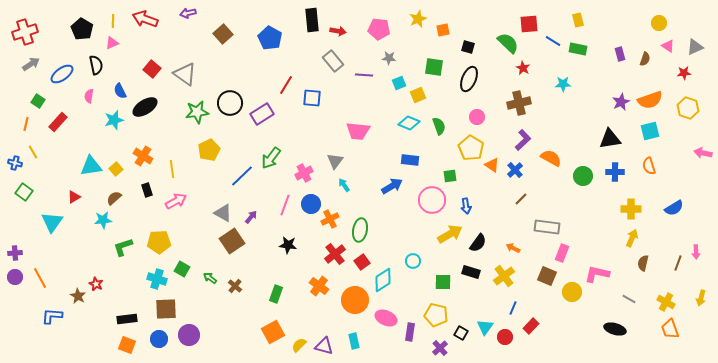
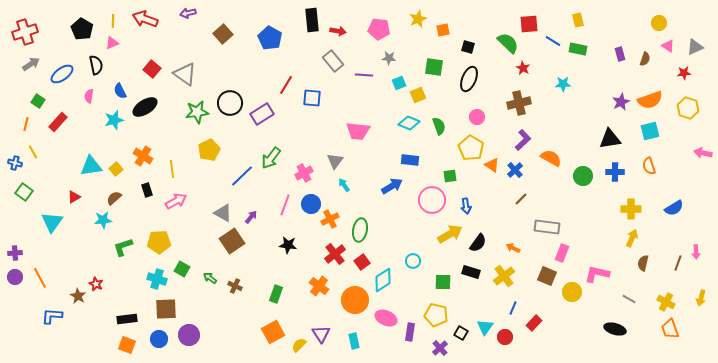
brown cross at (235, 286): rotated 16 degrees counterclockwise
red rectangle at (531, 326): moved 3 px right, 3 px up
purple triangle at (324, 346): moved 3 px left, 12 px up; rotated 42 degrees clockwise
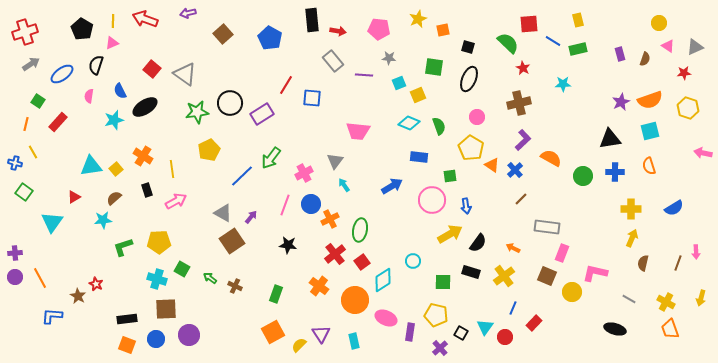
green rectangle at (578, 49): rotated 24 degrees counterclockwise
black semicircle at (96, 65): rotated 150 degrees counterclockwise
blue rectangle at (410, 160): moved 9 px right, 3 px up
pink L-shape at (597, 274): moved 2 px left, 1 px up
blue circle at (159, 339): moved 3 px left
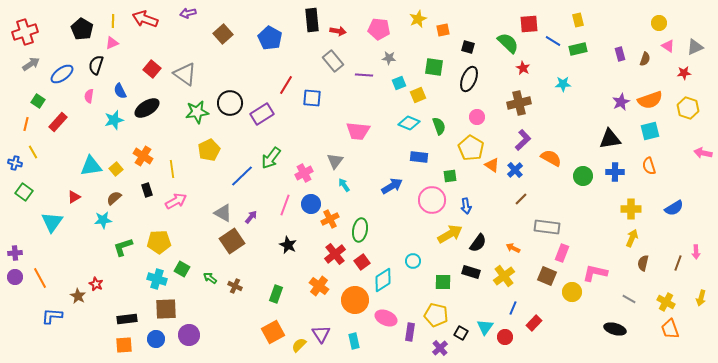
black ellipse at (145, 107): moved 2 px right, 1 px down
black star at (288, 245): rotated 18 degrees clockwise
orange square at (127, 345): moved 3 px left; rotated 24 degrees counterclockwise
